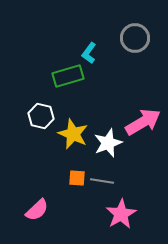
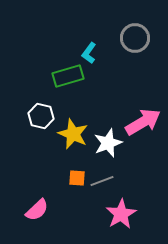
gray line: rotated 30 degrees counterclockwise
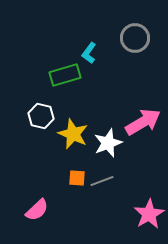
green rectangle: moved 3 px left, 1 px up
pink star: moved 28 px right
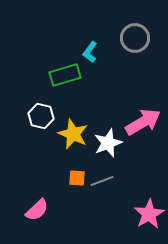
cyan L-shape: moved 1 px right, 1 px up
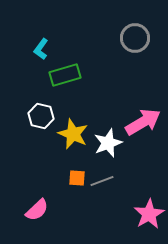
cyan L-shape: moved 49 px left, 3 px up
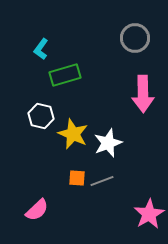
pink arrow: moved 28 px up; rotated 120 degrees clockwise
